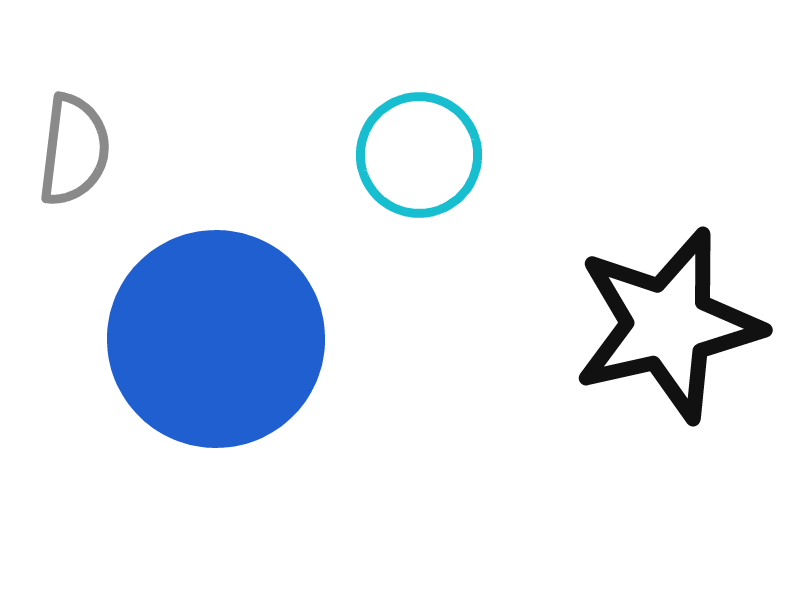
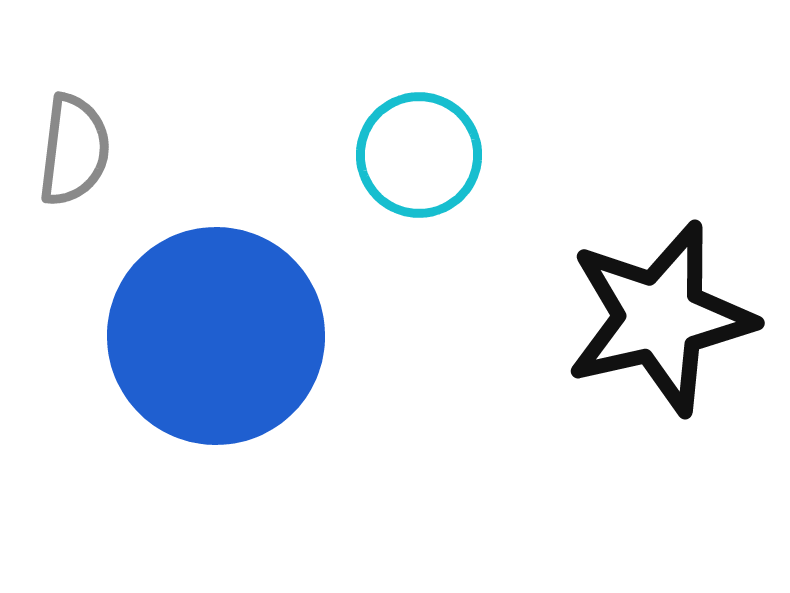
black star: moved 8 px left, 7 px up
blue circle: moved 3 px up
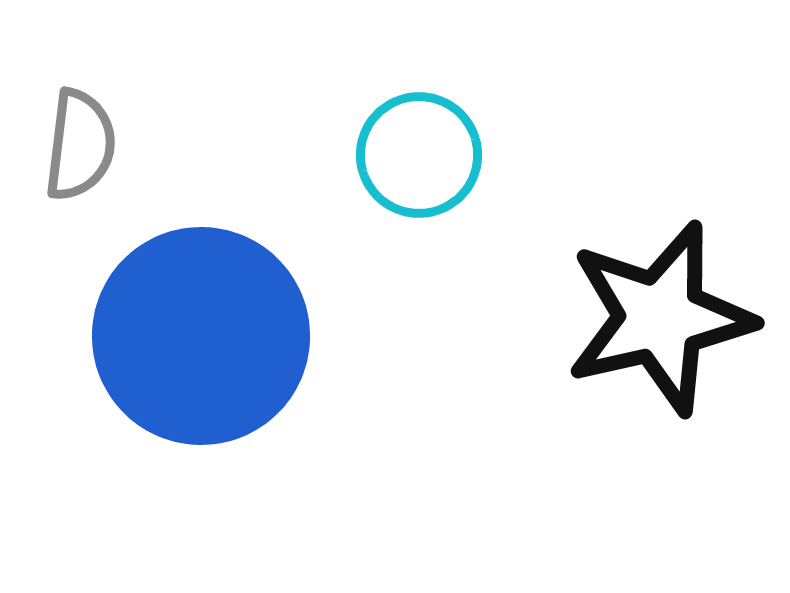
gray semicircle: moved 6 px right, 5 px up
blue circle: moved 15 px left
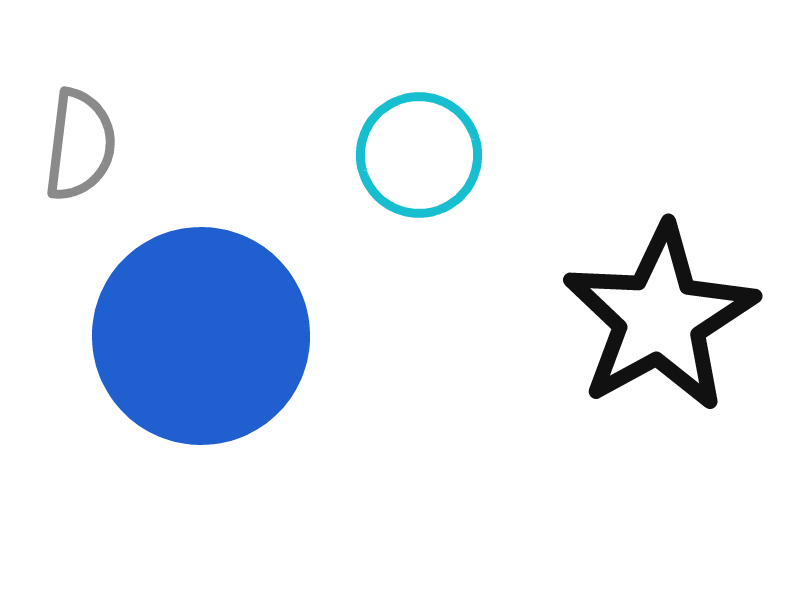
black star: rotated 16 degrees counterclockwise
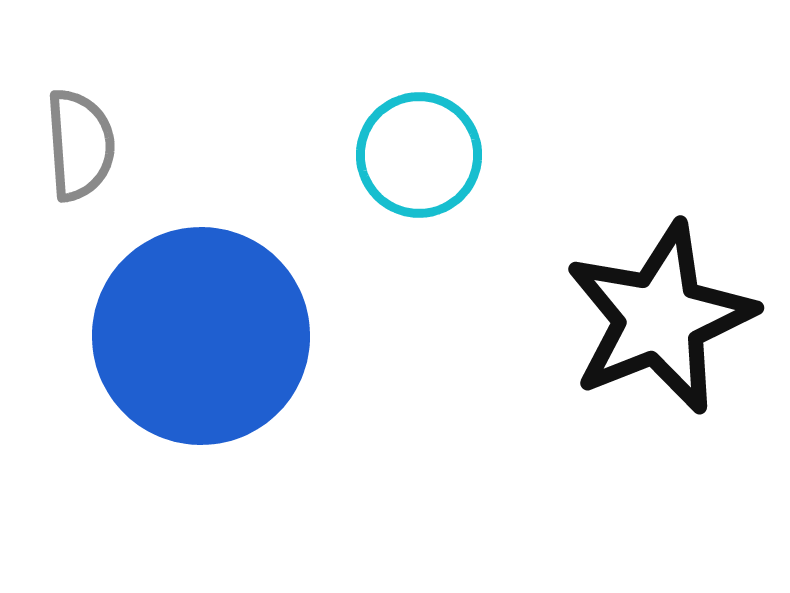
gray semicircle: rotated 11 degrees counterclockwise
black star: rotated 7 degrees clockwise
